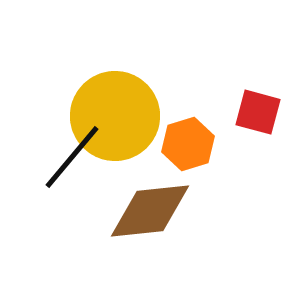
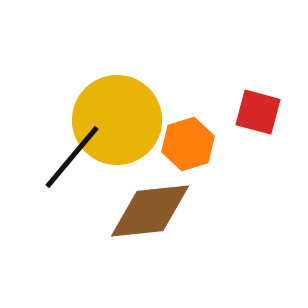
yellow circle: moved 2 px right, 4 px down
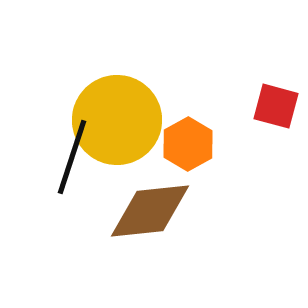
red square: moved 18 px right, 6 px up
orange hexagon: rotated 12 degrees counterclockwise
black line: rotated 22 degrees counterclockwise
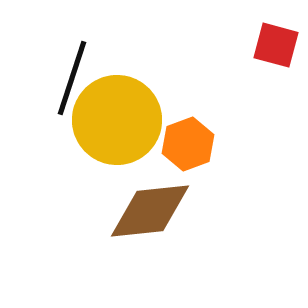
red square: moved 61 px up
orange hexagon: rotated 9 degrees clockwise
black line: moved 79 px up
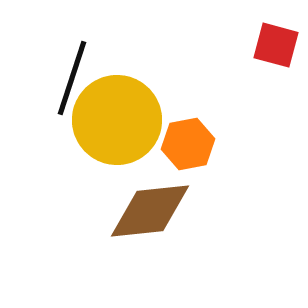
orange hexagon: rotated 9 degrees clockwise
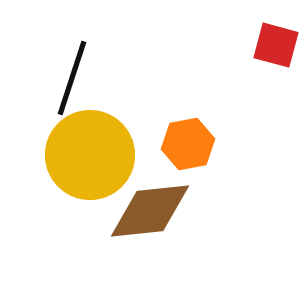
yellow circle: moved 27 px left, 35 px down
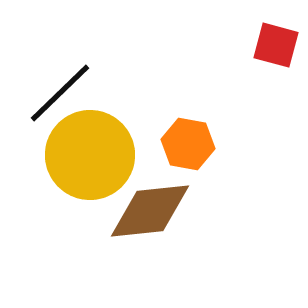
black line: moved 12 px left, 15 px down; rotated 28 degrees clockwise
orange hexagon: rotated 21 degrees clockwise
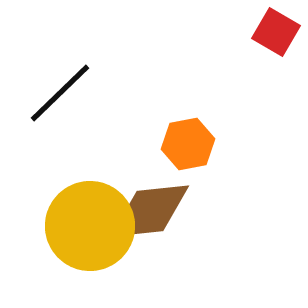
red square: moved 13 px up; rotated 15 degrees clockwise
orange hexagon: rotated 21 degrees counterclockwise
yellow circle: moved 71 px down
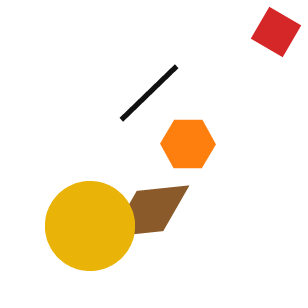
black line: moved 89 px right
orange hexagon: rotated 12 degrees clockwise
